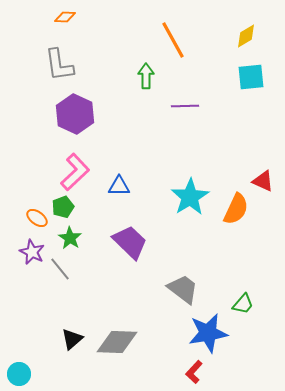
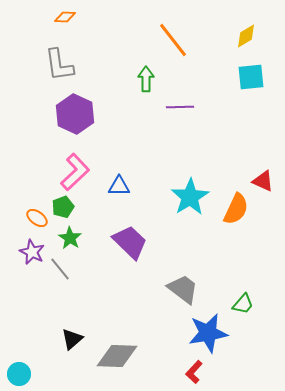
orange line: rotated 9 degrees counterclockwise
green arrow: moved 3 px down
purple line: moved 5 px left, 1 px down
gray diamond: moved 14 px down
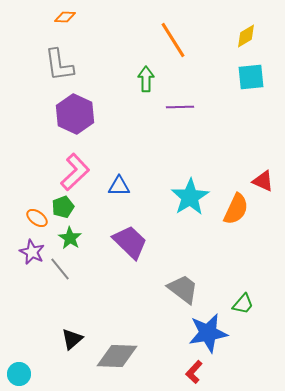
orange line: rotated 6 degrees clockwise
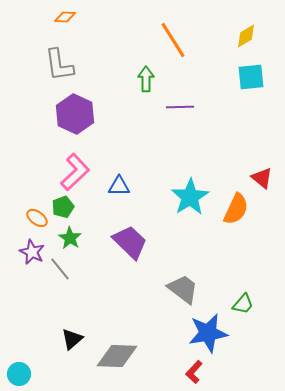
red triangle: moved 1 px left, 3 px up; rotated 15 degrees clockwise
